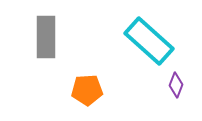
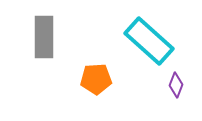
gray rectangle: moved 2 px left
orange pentagon: moved 9 px right, 11 px up
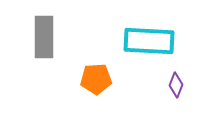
cyan rectangle: rotated 39 degrees counterclockwise
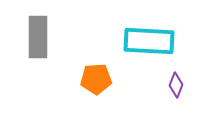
gray rectangle: moved 6 px left
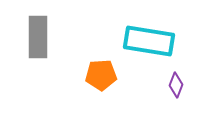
cyan rectangle: rotated 6 degrees clockwise
orange pentagon: moved 5 px right, 4 px up
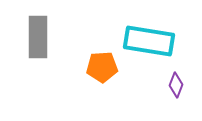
orange pentagon: moved 1 px right, 8 px up
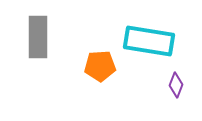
orange pentagon: moved 2 px left, 1 px up
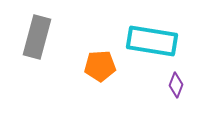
gray rectangle: moved 1 px left; rotated 15 degrees clockwise
cyan rectangle: moved 3 px right
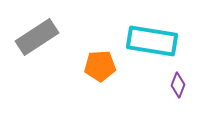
gray rectangle: rotated 42 degrees clockwise
purple diamond: moved 2 px right
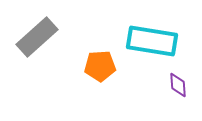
gray rectangle: rotated 9 degrees counterclockwise
purple diamond: rotated 25 degrees counterclockwise
